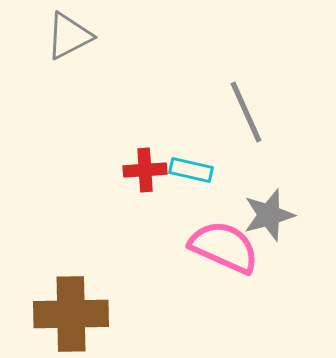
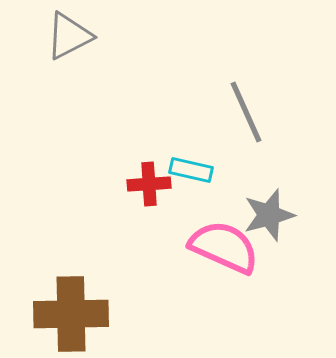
red cross: moved 4 px right, 14 px down
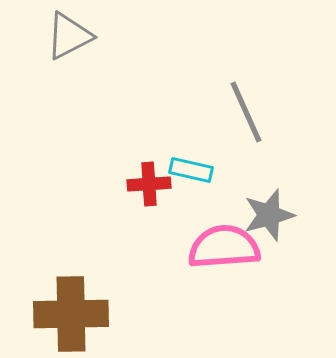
pink semicircle: rotated 28 degrees counterclockwise
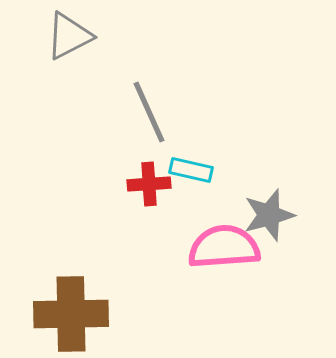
gray line: moved 97 px left
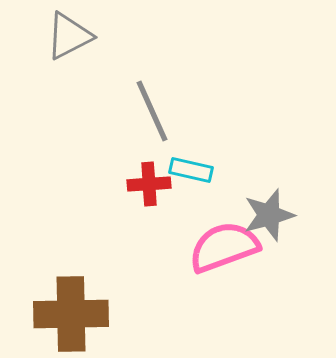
gray line: moved 3 px right, 1 px up
pink semicircle: rotated 16 degrees counterclockwise
